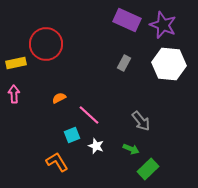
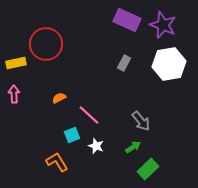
white hexagon: rotated 16 degrees counterclockwise
green arrow: moved 2 px right, 2 px up; rotated 56 degrees counterclockwise
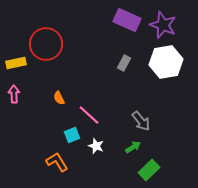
white hexagon: moved 3 px left, 2 px up
orange semicircle: rotated 88 degrees counterclockwise
green rectangle: moved 1 px right, 1 px down
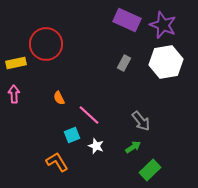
green rectangle: moved 1 px right
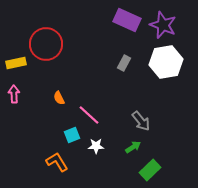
white star: rotated 21 degrees counterclockwise
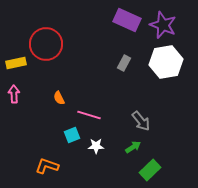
pink line: rotated 25 degrees counterclockwise
orange L-shape: moved 10 px left, 4 px down; rotated 40 degrees counterclockwise
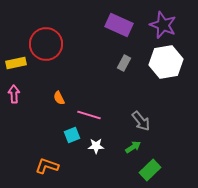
purple rectangle: moved 8 px left, 5 px down
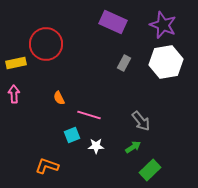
purple rectangle: moved 6 px left, 3 px up
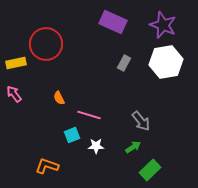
pink arrow: rotated 36 degrees counterclockwise
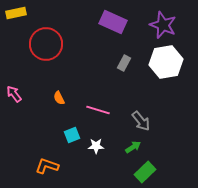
yellow rectangle: moved 50 px up
pink line: moved 9 px right, 5 px up
green rectangle: moved 5 px left, 2 px down
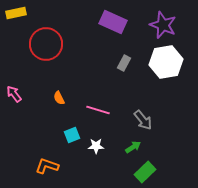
gray arrow: moved 2 px right, 1 px up
